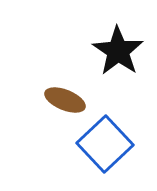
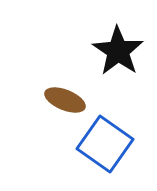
blue square: rotated 12 degrees counterclockwise
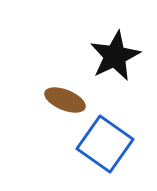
black star: moved 3 px left, 5 px down; rotated 12 degrees clockwise
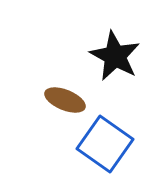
black star: rotated 18 degrees counterclockwise
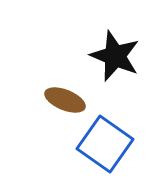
black star: rotated 6 degrees counterclockwise
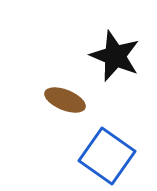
blue square: moved 2 px right, 12 px down
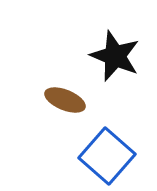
blue square: rotated 6 degrees clockwise
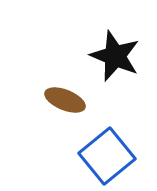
blue square: rotated 10 degrees clockwise
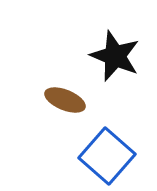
blue square: rotated 10 degrees counterclockwise
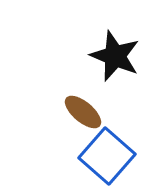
brown ellipse: moved 18 px right, 12 px down; rotated 18 degrees clockwise
